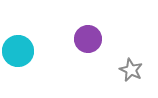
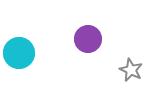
cyan circle: moved 1 px right, 2 px down
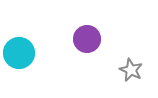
purple circle: moved 1 px left
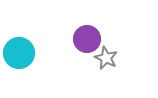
gray star: moved 25 px left, 12 px up
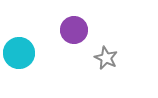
purple circle: moved 13 px left, 9 px up
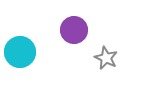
cyan circle: moved 1 px right, 1 px up
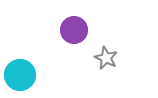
cyan circle: moved 23 px down
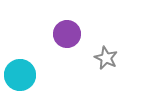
purple circle: moved 7 px left, 4 px down
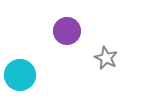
purple circle: moved 3 px up
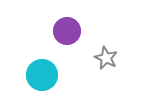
cyan circle: moved 22 px right
